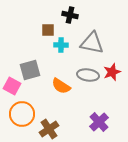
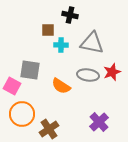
gray square: rotated 25 degrees clockwise
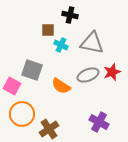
cyan cross: rotated 24 degrees clockwise
gray square: moved 2 px right; rotated 10 degrees clockwise
gray ellipse: rotated 30 degrees counterclockwise
purple cross: rotated 18 degrees counterclockwise
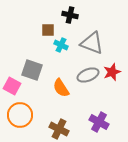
gray triangle: rotated 10 degrees clockwise
orange semicircle: moved 2 px down; rotated 24 degrees clockwise
orange circle: moved 2 px left, 1 px down
brown cross: moved 10 px right; rotated 30 degrees counterclockwise
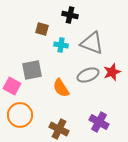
brown square: moved 6 px left, 1 px up; rotated 16 degrees clockwise
cyan cross: rotated 16 degrees counterclockwise
gray square: rotated 30 degrees counterclockwise
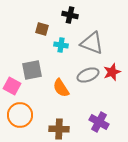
brown cross: rotated 24 degrees counterclockwise
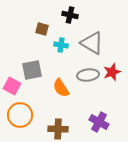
gray triangle: rotated 10 degrees clockwise
gray ellipse: rotated 15 degrees clockwise
brown cross: moved 1 px left
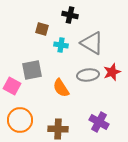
orange circle: moved 5 px down
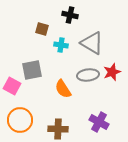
orange semicircle: moved 2 px right, 1 px down
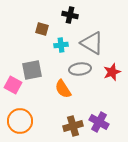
cyan cross: rotated 16 degrees counterclockwise
gray ellipse: moved 8 px left, 6 px up
pink square: moved 1 px right, 1 px up
orange circle: moved 1 px down
brown cross: moved 15 px right, 3 px up; rotated 18 degrees counterclockwise
